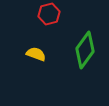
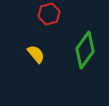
yellow semicircle: rotated 30 degrees clockwise
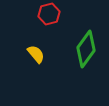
green diamond: moved 1 px right, 1 px up
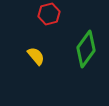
yellow semicircle: moved 2 px down
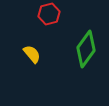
yellow semicircle: moved 4 px left, 2 px up
